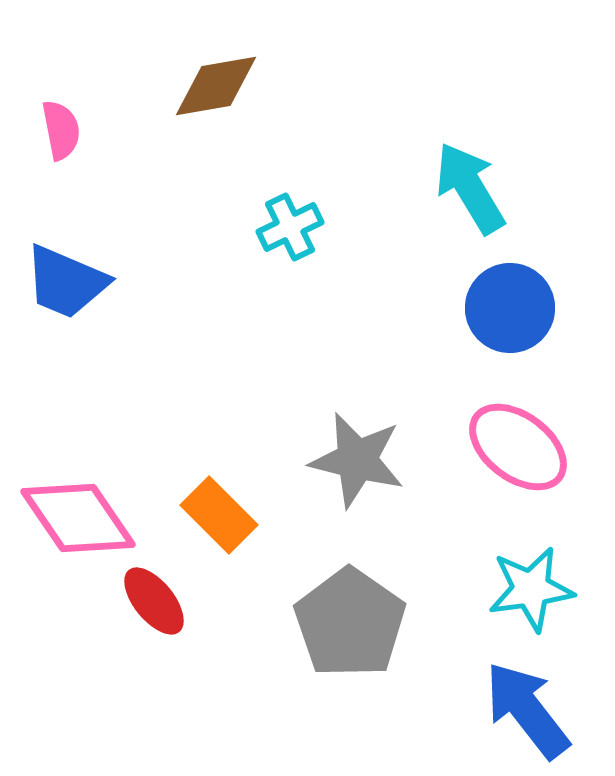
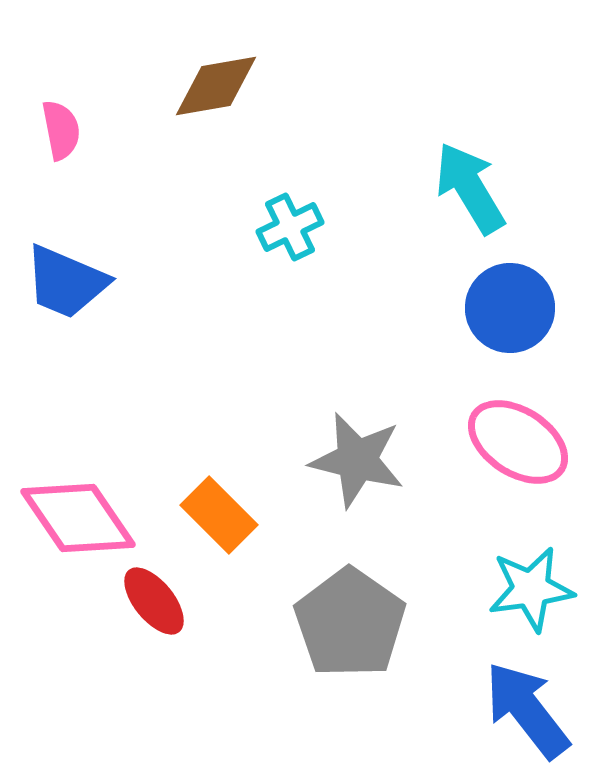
pink ellipse: moved 5 px up; rotated 4 degrees counterclockwise
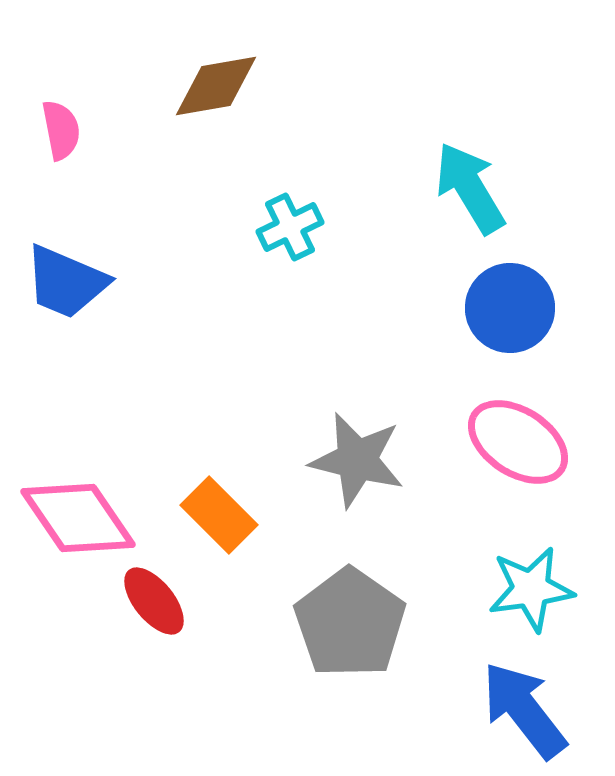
blue arrow: moved 3 px left
